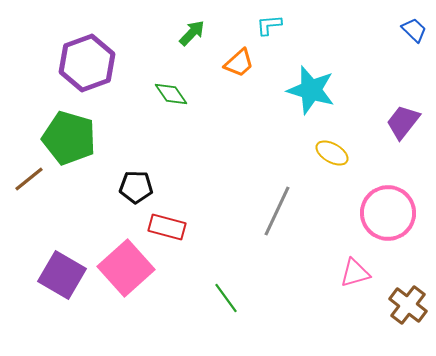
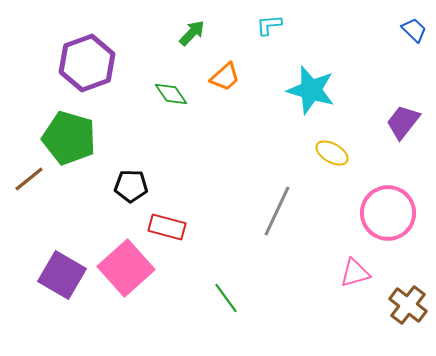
orange trapezoid: moved 14 px left, 14 px down
black pentagon: moved 5 px left, 1 px up
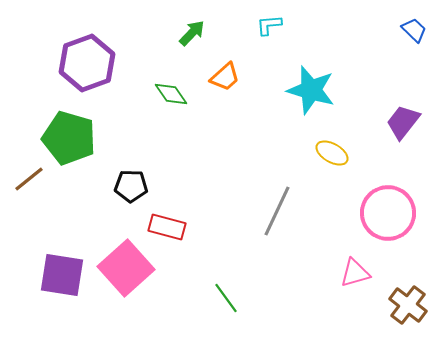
purple square: rotated 21 degrees counterclockwise
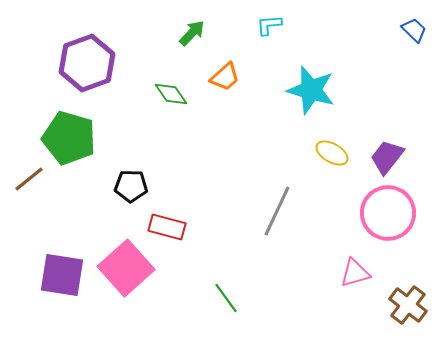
purple trapezoid: moved 16 px left, 35 px down
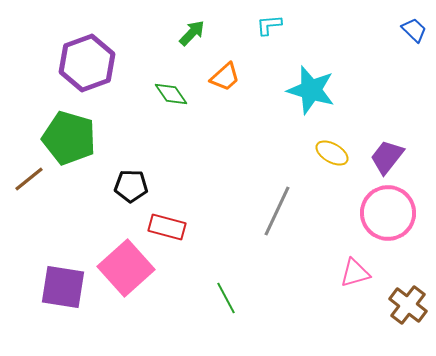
purple square: moved 1 px right, 12 px down
green line: rotated 8 degrees clockwise
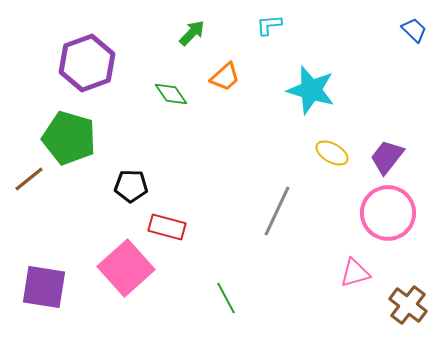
purple square: moved 19 px left
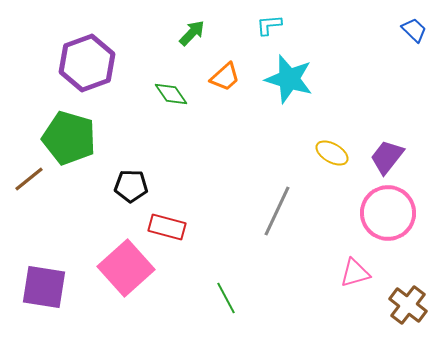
cyan star: moved 22 px left, 11 px up
